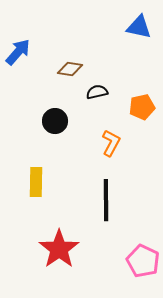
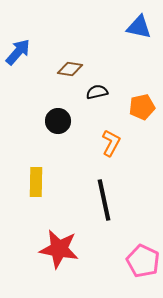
black circle: moved 3 px right
black line: moved 2 px left; rotated 12 degrees counterclockwise
red star: rotated 27 degrees counterclockwise
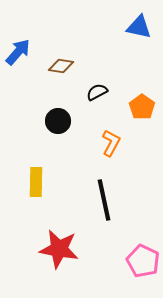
brown diamond: moved 9 px left, 3 px up
black semicircle: rotated 15 degrees counterclockwise
orange pentagon: rotated 25 degrees counterclockwise
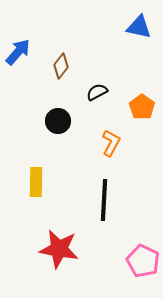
brown diamond: rotated 60 degrees counterclockwise
black line: rotated 15 degrees clockwise
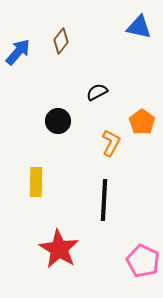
brown diamond: moved 25 px up
orange pentagon: moved 15 px down
red star: rotated 21 degrees clockwise
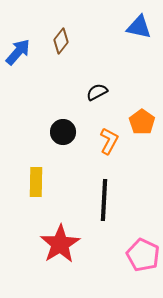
black circle: moved 5 px right, 11 px down
orange L-shape: moved 2 px left, 2 px up
red star: moved 1 px right, 5 px up; rotated 9 degrees clockwise
pink pentagon: moved 6 px up
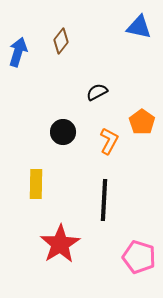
blue arrow: rotated 24 degrees counterclockwise
yellow rectangle: moved 2 px down
pink pentagon: moved 4 px left, 2 px down; rotated 8 degrees counterclockwise
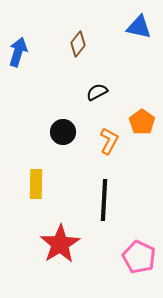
brown diamond: moved 17 px right, 3 px down
pink pentagon: rotated 8 degrees clockwise
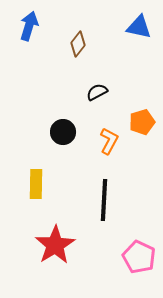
blue arrow: moved 11 px right, 26 px up
orange pentagon: rotated 20 degrees clockwise
red star: moved 5 px left, 1 px down
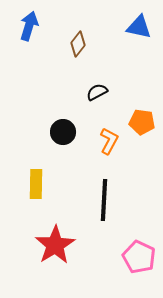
orange pentagon: rotated 25 degrees clockwise
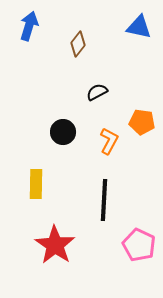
red star: rotated 6 degrees counterclockwise
pink pentagon: moved 12 px up
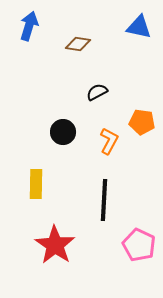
brown diamond: rotated 60 degrees clockwise
